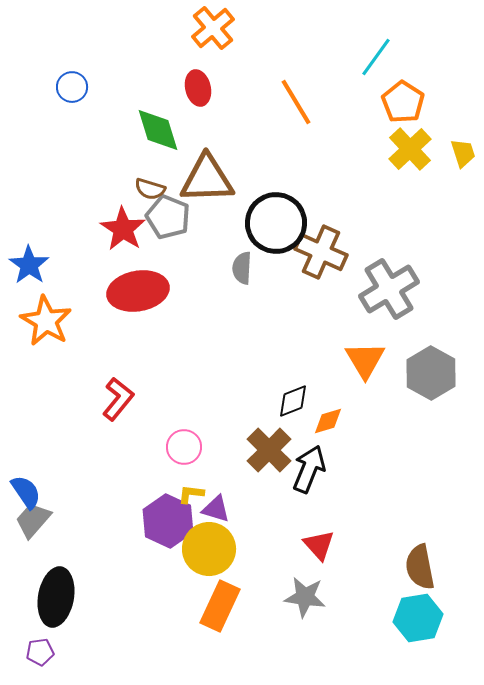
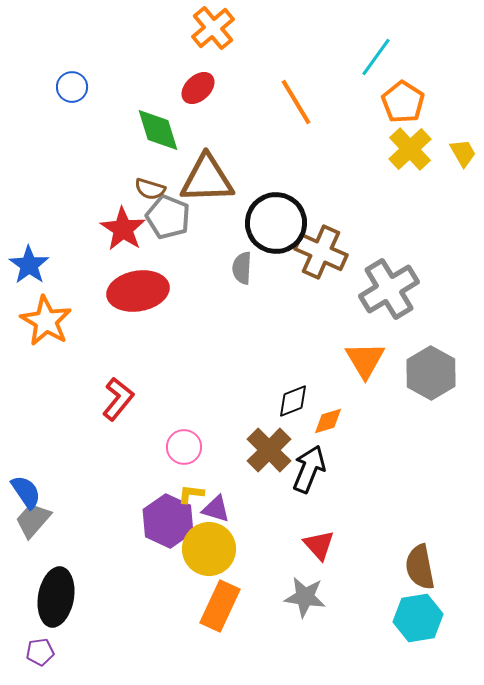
red ellipse at (198, 88): rotated 60 degrees clockwise
yellow trapezoid at (463, 153): rotated 12 degrees counterclockwise
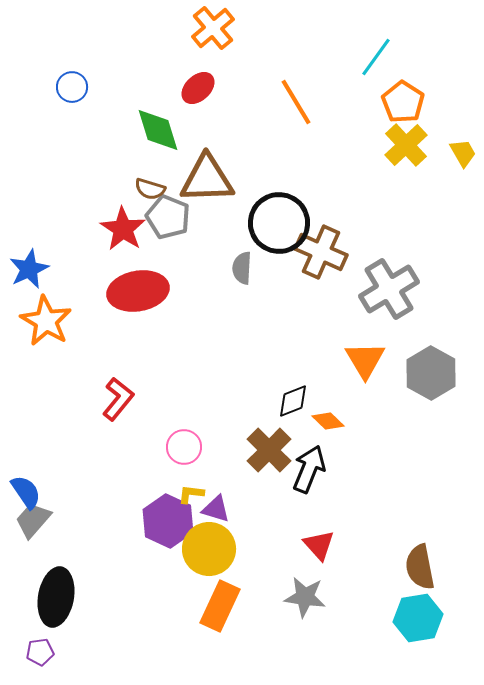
yellow cross at (410, 149): moved 4 px left, 4 px up
black circle at (276, 223): moved 3 px right
blue star at (29, 265): moved 4 px down; rotated 12 degrees clockwise
orange diamond at (328, 421): rotated 60 degrees clockwise
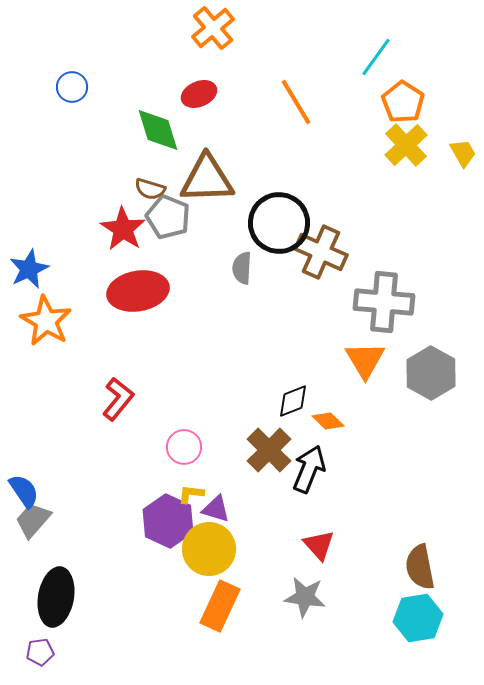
red ellipse at (198, 88): moved 1 px right, 6 px down; rotated 20 degrees clockwise
gray cross at (389, 289): moved 5 px left, 13 px down; rotated 36 degrees clockwise
blue semicircle at (26, 492): moved 2 px left, 1 px up
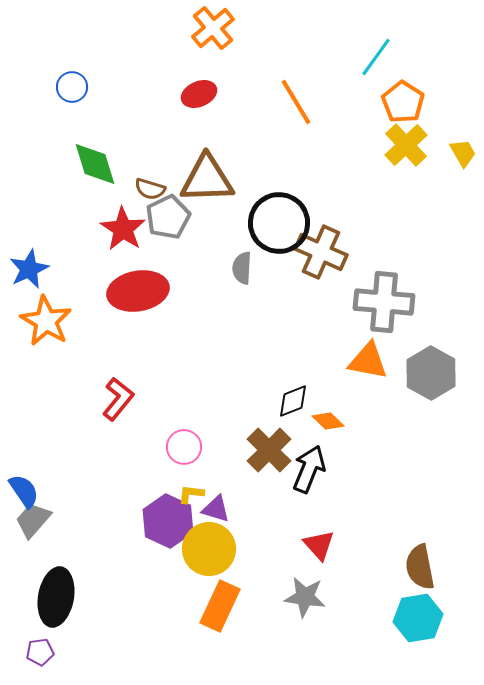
green diamond at (158, 130): moved 63 px left, 34 px down
gray pentagon at (168, 217): rotated 24 degrees clockwise
orange triangle at (365, 360): moved 3 px right, 1 px down; rotated 48 degrees counterclockwise
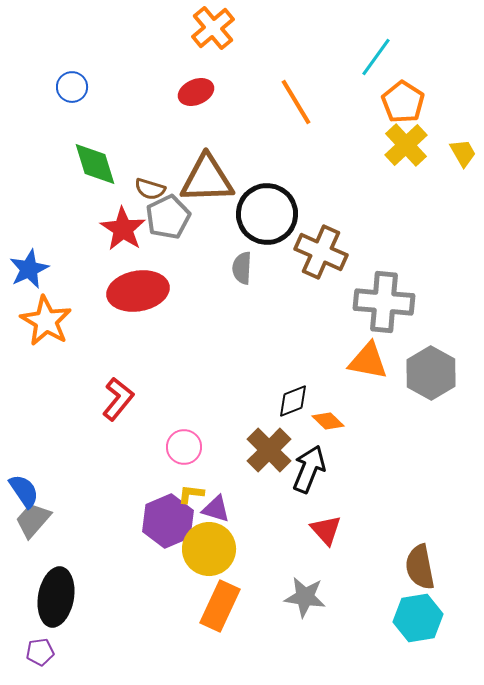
red ellipse at (199, 94): moved 3 px left, 2 px up
black circle at (279, 223): moved 12 px left, 9 px up
purple hexagon at (168, 521): rotated 12 degrees clockwise
red triangle at (319, 545): moved 7 px right, 15 px up
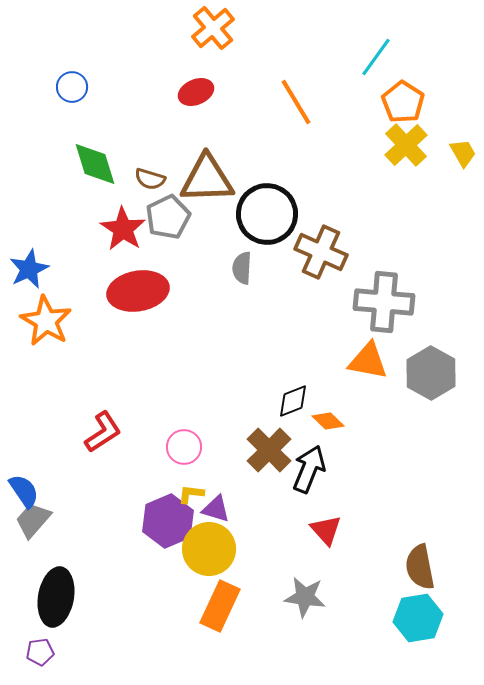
brown semicircle at (150, 189): moved 10 px up
red L-shape at (118, 399): moved 15 px left, 33 px down; rotated 18 degrees clockwise
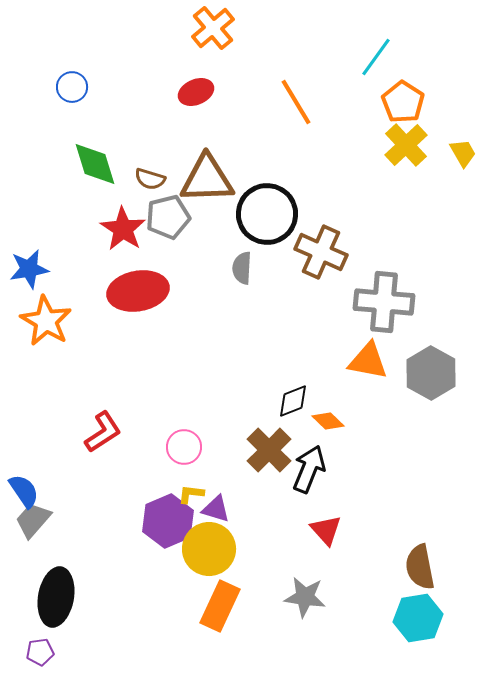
gray pentagon at (168, 217): rotated 12 degrees clockwise
blue star at (29, 269): rotated 15 degrees clockwise
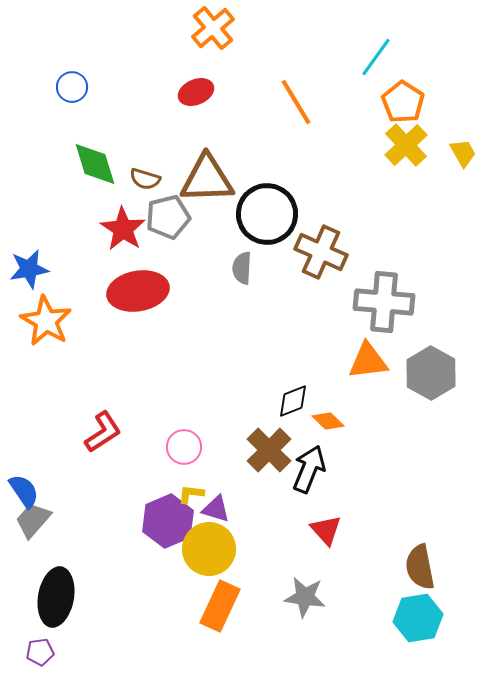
brown semicircle at (150, 179): moved 5 px left
orange triangle at (368, 361): rotated 18 degrees counterclockwise
